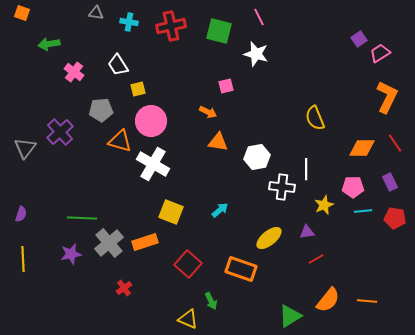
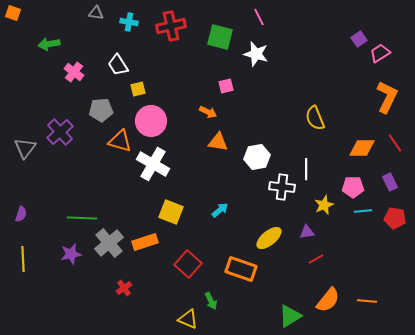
orange square at (22, 13): moved 9 px left
green square at (219, 31): moved 1 px right, 6 px down
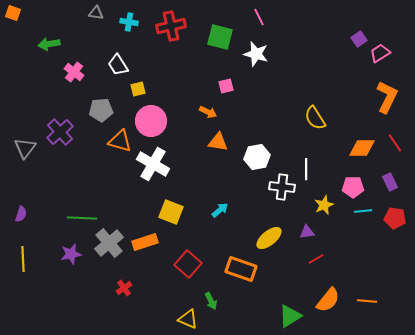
yellow semicircle at (315, 118): rotated 10 degrees counterclockwise
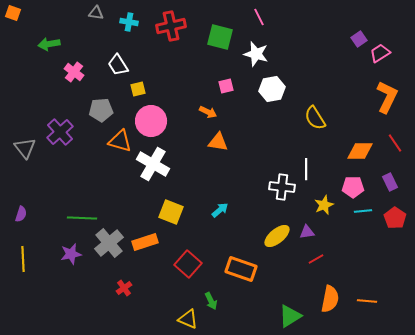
gray triangle at (25, 148): rotated 15 degrees counterclockwise
orange diamond at (362, 148): moved 2 px left, 3 px down
white hexagon at (257, 157): moved 15 px right, 68 px up
red pentagon at (395, 218): rotated 25 degrees clockwise
yellow ellipse at (269, 238): moved 8 px right, 2 px up
orange semicircle at (328, 300): moved 2 px right, 1 px up; rotated 28 degrees counterclockwise
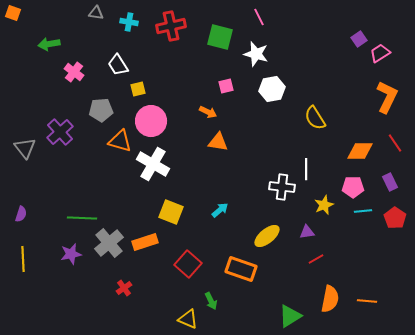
yellow ellipse at (277, 236): moved 10 px left
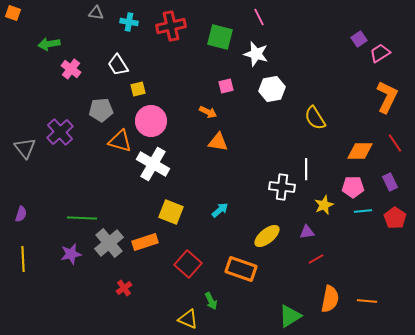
pink cross at (74, 72): moved 3 px left, 3 px up
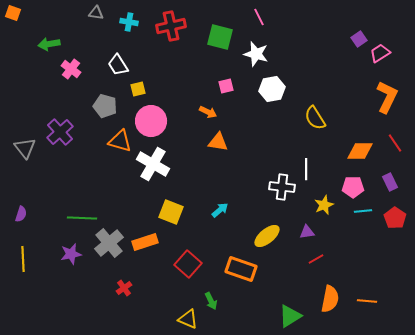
gray pentagon at (101, 110): moved 4 px right, 4 px up; rotated 20 degrees clockwise
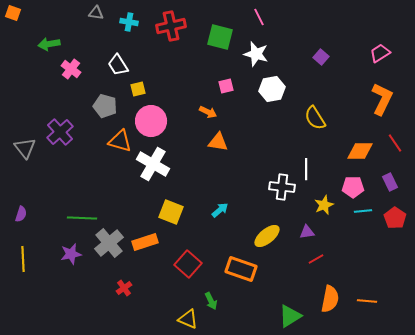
purple square at (359, 39): moved 38 px left, 18 px down; rotated 14 degrees counterclockwise
orange L-shape at (387, 97): moved 5 px left, 2 px down
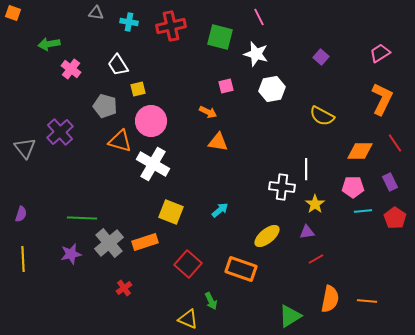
yellow semicircle at (315, 118): moved 7 px right, 2 px up; rotated 30 degrees counterclockwise
yellow star at (324, 205): moved 9 px left, 1 px up; rotated 12 degrees counterclockwise
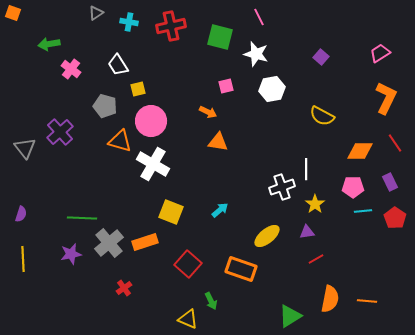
gray triangle at (96, 13): rotated 42 degrees counterclockwise
orange L-shape at (382, 99): moved 4 px right, 1 px up
white cross at (282, 187): rotated 25 degrees counterclockwise
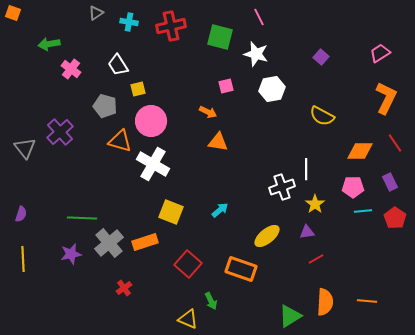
orange semicircle at (330, 299): moved 5 px left, 3 px down; rotated 8 degrees counterclockwise
